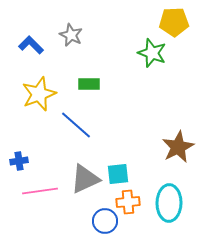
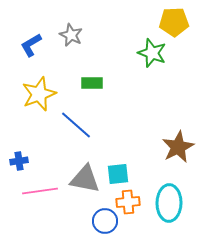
blue L-shape: rotated 75 degrees counterclockwise
green rectangle: moved 3 px right, 1 px up
gray triangle: rotated 36 degrees clockwise
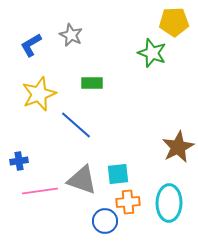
gray triangle: moved 3 px left, 1 px down; rotated 8 degrees clockwise
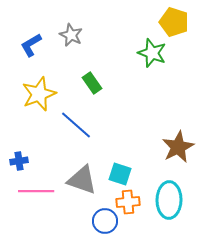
yellow pentagon: rotated 20 degrees clockwise
green rectangle: rotated 55 degrees clockwise
cyan square: moved 2 px right; rotated 25 degrees clockwise
pink line: moved 4 px left; rotated 8 degrees clockwise
cyan ellipse: moved 3 px up
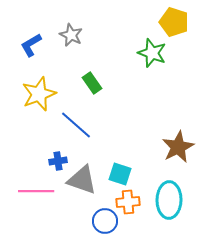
blue cross: moved 39 px right
